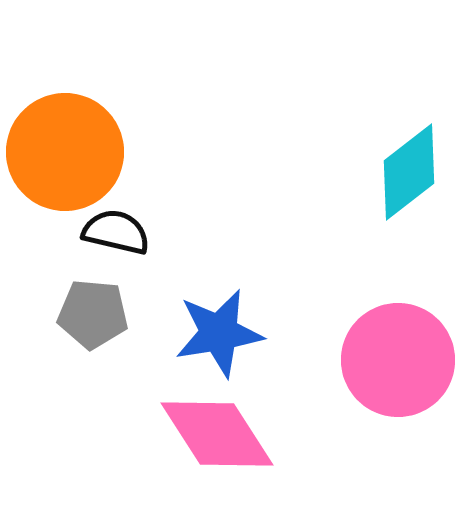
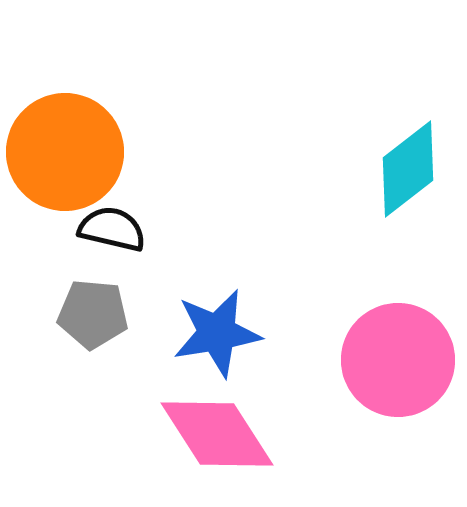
cyan diamond: moved 1 px left, 3 px up
black semicircle: moved 4 px left, 3 px up
blue star: moved 2 px left
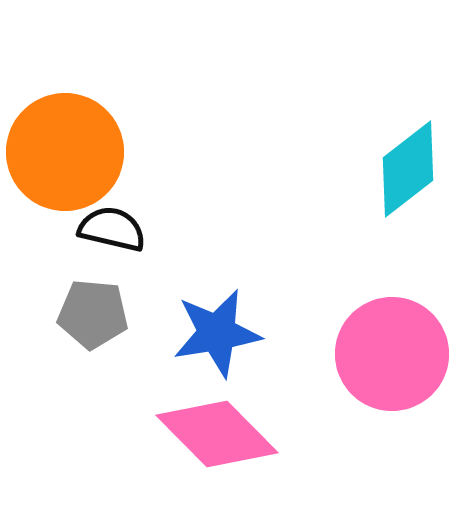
pink circle: moved 6 px left, 6 px up
pink diamond: rotated 12 degrees counterclockwise
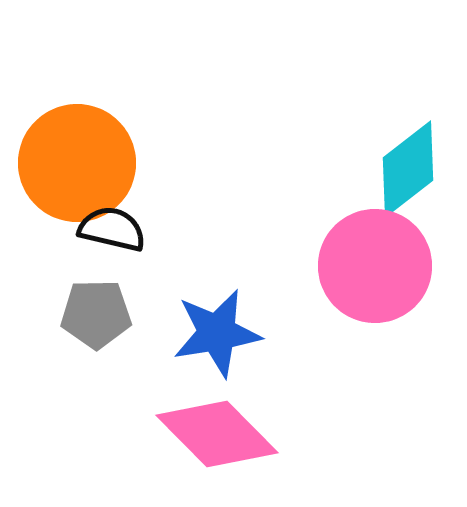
orange circle: moved 12 px right, 11 px down
gray pentagon: moved 3 px right; rotated 6 degrees counterclockwise
pink circle: moved 17 px left, 88 px up
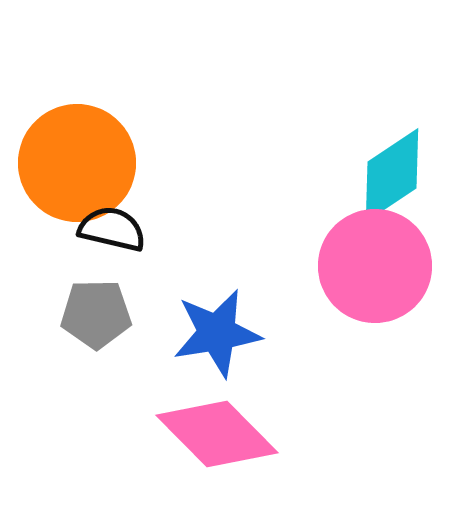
cyan diamond: moved 16 px left, 6 px down; rotated 4 degrees clockwise
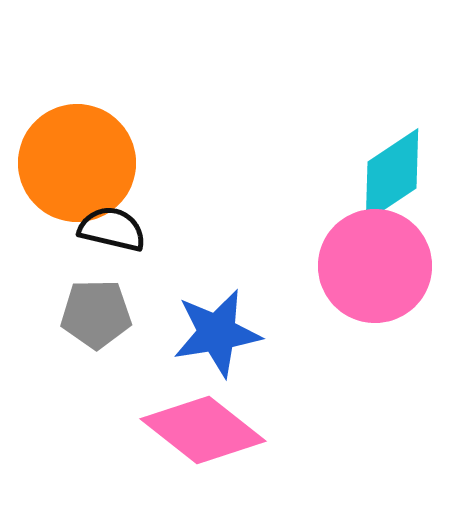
pink diamond: moved 14 px left, 4 px up; rotated 7 degrees counterclockwise
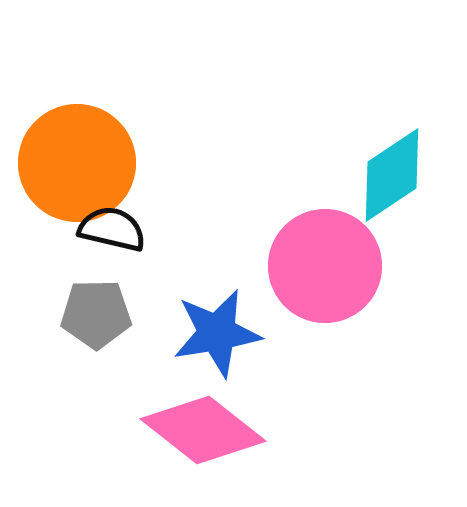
pink circle: moved 50 px left
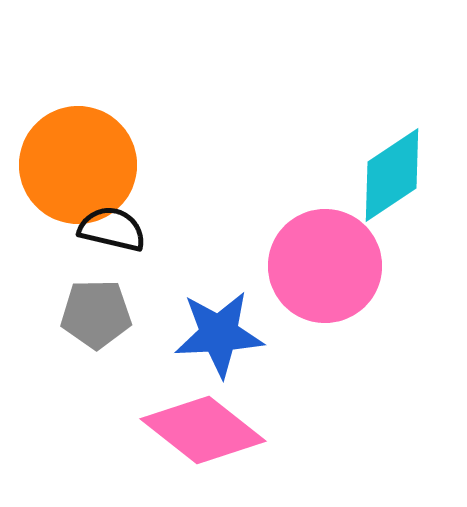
orange circle: moved 1 px right, 2 px down
blue star: moved 2 px right, 1 px down; rotated 6 degrees clockwise
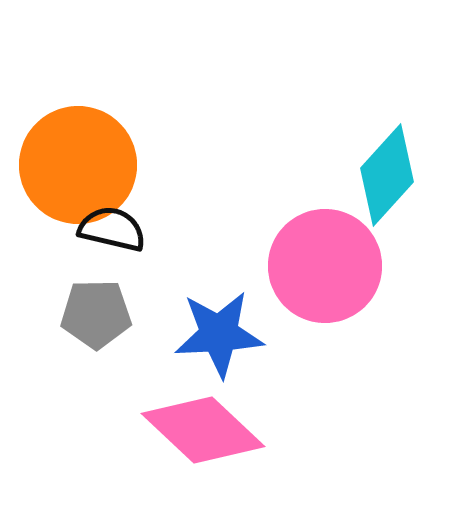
cyan diamond: moved 5 px left; rotated 14 degrees counterclockwise
pink diamond: rotated 5 degrees clockwise
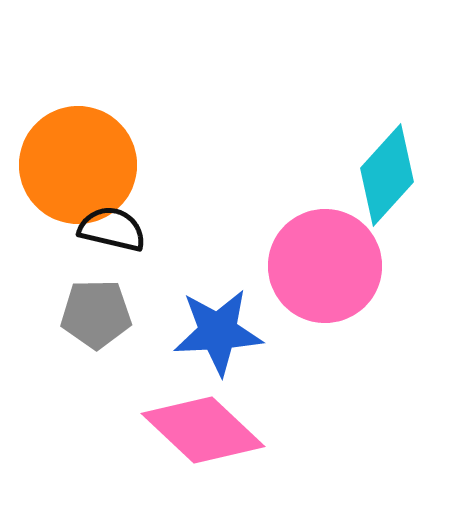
blue star: moved 1 px left, 2 px up
